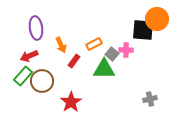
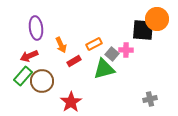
red rectangle: rotated 24 degrees clockwise
green triangle: rotated 15 degrees counterclockwise
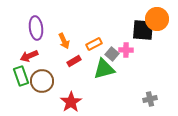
orange arrow: moved 3 px right, 4 px up
green rectangle: moved 2 px left; rotated 60 degrees counterclockwise
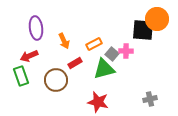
pink cross: moved 1 px down
red rectangle: moved 1 px right, 2 px down
brown circle: moved 14 px right, 1 px up
red star: moved 27 px right; rotated 25 degrees counterclockwise
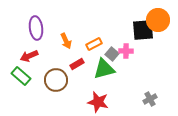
orange circle: moved 1 px right, 1 px down
black square: rotated 10 degrees counterclockwise
orange arrow: moved 2 px right
red rectangle: moved 2 px right, 1 px down
green rectangle: rotated 30 degrees counterclockwise
gray cross: rotated 16 degrees counterclockwise
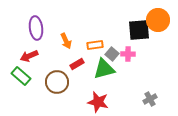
black square: moved 4 px left
orange rectangle: moved 1 px right, 1 px down; rotated 21 degrees clockwise
pink cross: moved 2 px right, 3 px down
brown circle: moved 1 px right, 2 px down
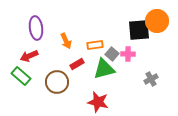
orange circle: moved 1 px left, 1 px down
gray cross: moved 1 px right, 20 px up
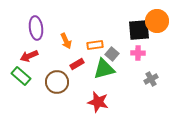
pink cross: moved 10 px right, 1 px up
